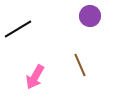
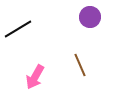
purple circle: moved 1 px down
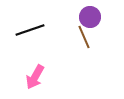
black line: moved 12 px right, 1 px down; rotated 12 degrees clockwise
brown line: moved 4 px right, 28 px up
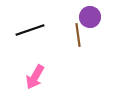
brown line: moved 6 px left, 2 px up; rotated 15 degrees clockwise
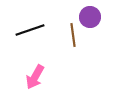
brown line: moved 5 px left
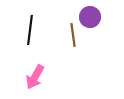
black line: rotated 64 degrees counterclockwise
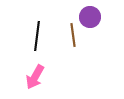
black line: moved 7 px right, 6 px down
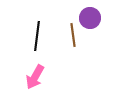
purple circle: moved 1 px down
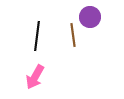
purple circle: moved 1 px up
